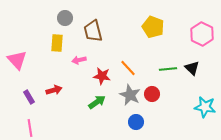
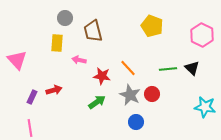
yellow pentagon: moved 1 px left, 1 px up
pink hexagon: moved 1 px down
pink arrow: rotated 24 degrees clockwise
purple rectangle: moved 3 px right; rotated 56 degrees clockwise
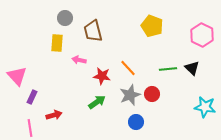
pink triangle: moved 16 px down
red arrow: moved 25 px down
gray star: rotated 25 degrees clockwise
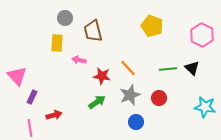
red circle: moved 7 px right, 4 px down
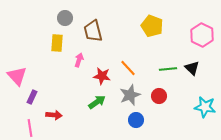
pink arrow: rotated 96 degrees clockwise
red circle: moved 2 px up
red arrow: rotated 21 degrees clockwise
blue circle: moved 2 px up
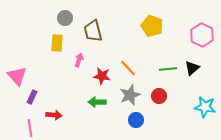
black triangle: rotated 35 degrees clockwise
green arrow: rotated 144 degrees counterclockwise
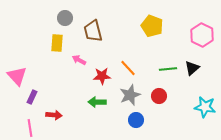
pink arrow: rotated 80 degrees counterclockwise
red star: rotated 12 degrees counterclockwise
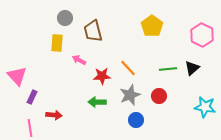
yellow pentagon: rotated 15 degrees clockwise
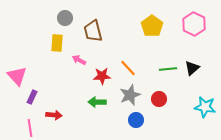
pink hexagon: moved 8 px left, 11 px up
red circle: moved 3 px down
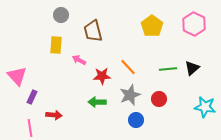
gray circle: moved 4 px left, 3 px up
yellow rectangle: moved 1 px left, 2 px down
orange line: moved 1 px up
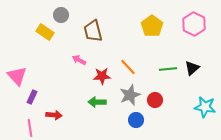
yellow rectangle: moved 11 px left, 13 px up; rotated 60 degrees counterclockwise
red circle: moved 4 px left, 1 px down
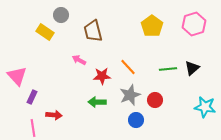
pink hexagon: rotated 15 degrees clockwise
pink line: moved 3 px right
